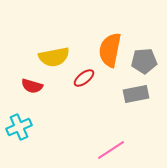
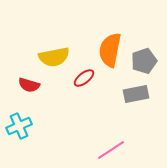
gray pentagon: rotated 15 degrees counterclockwise
red semicircle: moved 3 px left, 1 px up
cyan cross: moved 1 px up
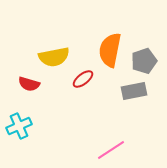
red ellipse: moved 1 px left, 1 px down
red semicircle: moved 1 px up
gray rectangle: moved 2 px left, 3 px up
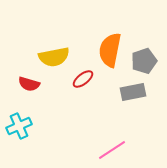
gray rectangle: moved 1 px left, 1 px down
pink line: moved 1 px right
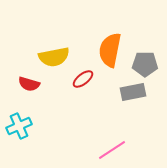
gray pentagon: moved 1 px right, 3 px down; rotated 20 degrees clockwise
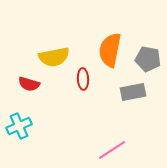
gray pentagon: moved 3 px right, 5 px up; rotated 10 degrees clockwise
red ellipse: rotated 55 degrees counterclockwise
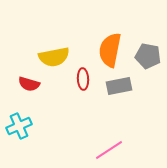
gray pentagon: moved 3 px up
gray rectangle: moved 14 px left, 6 px up
pink line: moved 3 px left
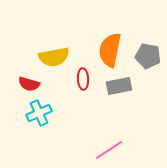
cyan cross: moved 20 px right, 13 px up
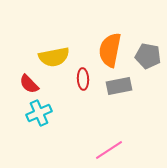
red semicircle: rotated 30 degrees clockwise
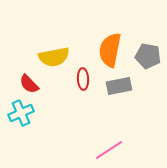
cyan cross: moved 18 px left
